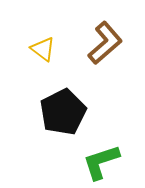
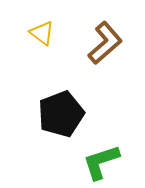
yellow triangle: moved 1 px left, 16 px up
black pentagon: moved 2 px left, 2 px down; rotated 6 degrees clockwise
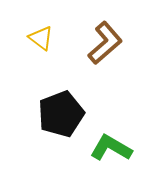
yellow triangle: moved 1 px left, 5 px down
green L-shape: moved 10 px right, 14 px up; rotated 48 degrees clockwise
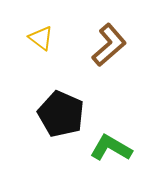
brown L-shape: moved 4 px right, 2 px down
black pentagon: rotated 27 degrees counterclockwise
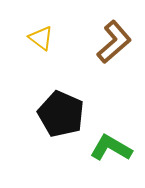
brown L-shape: moved 5 px right, 3 px up
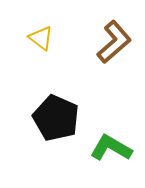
black pentagon: moved 5 px left, 4 px down
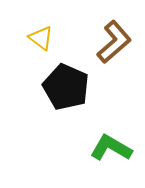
black pentagon: moved 10 px right, 31 px up
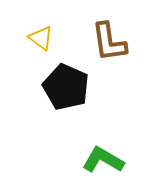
brown L-shape: moved 5 px left; rotated 123 degrees clockwise
green L-shape: moved 8 px left, 12 px down
